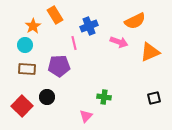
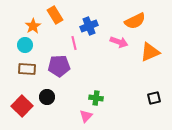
green cross: moved 8 px left, 1 px down
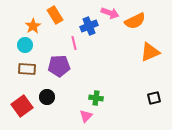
pink arrow: moved 9 px left, 29 px up
red square: rotated 10 degrees clockwise
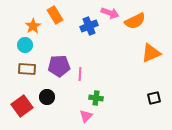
pink line: moved 6 px right, 31 px down; rotated 16 degrees clockwise
orange triangle: moved 1 px right, 1 px down
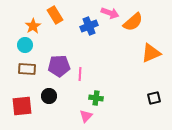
orange semicircle: moved 2 px left, 1 px down; rotated 15 degrees counterclockwise
black circle: moved 2 px right, 1 px up
red square: rotated 30 degrees clockwise
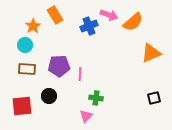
pink arrow: moved 1 px left, 2 px down
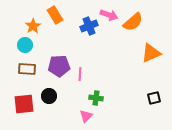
red square: moved 2 px right, 2 px up
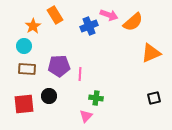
cyan circle: moved 1 px left, 1 px down
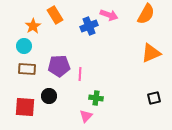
orange semicircle: moved 13 px right, 8 px up; rotated 20 degrees counterclockwise
red square: moved 1 px right, 3 px down; rotated 10 degrees clockwise
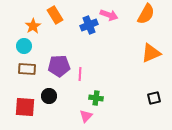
blue cross: moved 1 px up
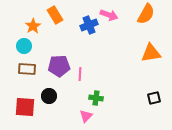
orange triangle: rotated 15 degrees clockwise
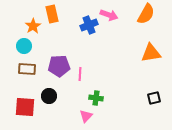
orange rectangle: moved 3 px left, 1 px up; rotated 18 degrees clockwise
